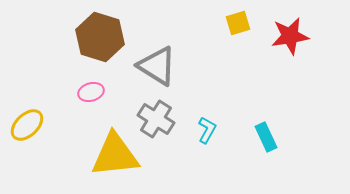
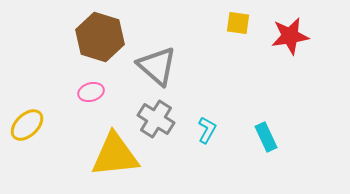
yellow square: rotated 25 degrees clockwise
gray triangle: rotated 9 degrees clockwise
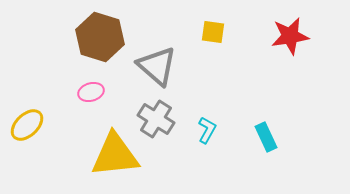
yellow square: moved 25 px left, 9 px down
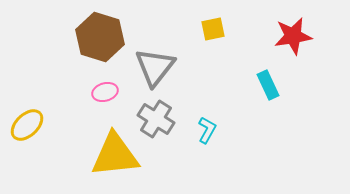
yellow square: moved 3 px up; rotated 20 degrees counterclockwise
red star: moved 3 px right
gray triangle: moved 2 px left, 1 px down; rotated 27 degrees clockwise
pink ellipse: moved 14 px right
cyan rectangle: moved 2 px right, 52 px up
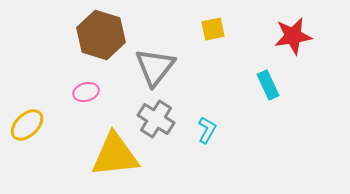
brown hexagon: moved 1 px right, 2 px up
pink ellipse: moved 19 px left
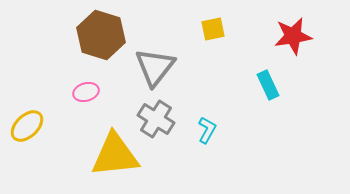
yellow ellipse: moved 1 px down
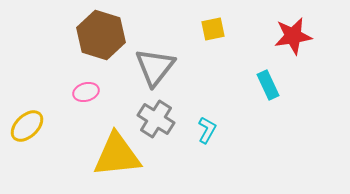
yellow triangle: moved 2 px right
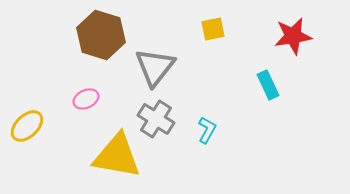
pink ellipse: moved 7 px down; rotated 10 degrees counterclockwise
yellow triangle: moved 1 px down; rotated 16 degrees clockwise
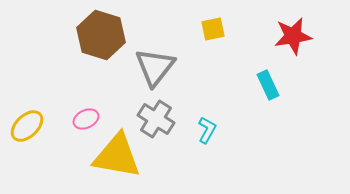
pink ellipse: moved 20 px down
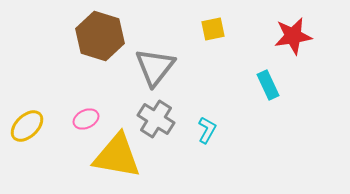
brown hexagon: moved 1 px left, 1 px down
